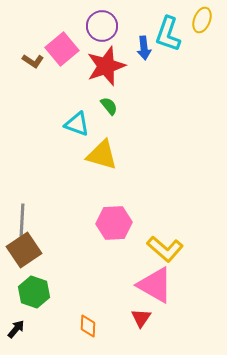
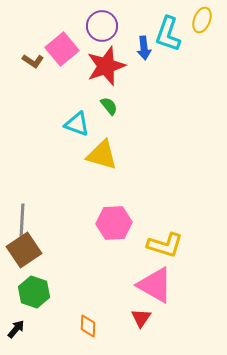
yellow L-shape: moved 4 px up; rotated 24 degrees counterclockwise
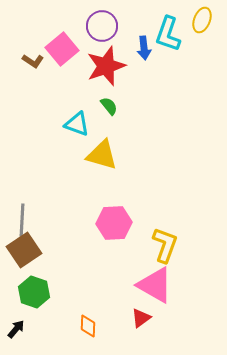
yellow L-shape: rotated 87 degrees counterclockwise
red triangle: rotated 20 degrees clockwise
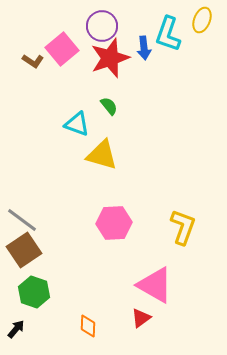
red star: moved 4 px right, 8 px up
gray line: rotated 56 degrees counterclockwise
yellow L-shape: moved 18 px right, 18 px up
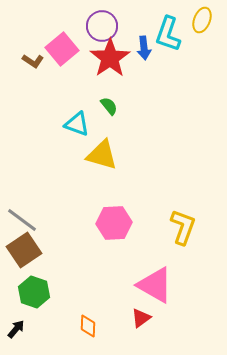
red star: rotated 15 degrees counterclockwise
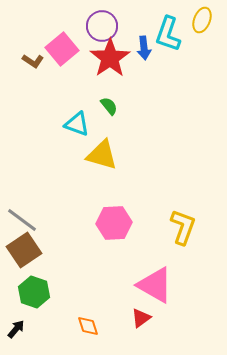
orange diamond: rotated 20 degrees counterclockwise
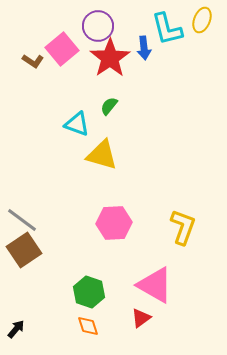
purple circle: moved 4 px left
cyan L-shape: moved 1 px left, 5 px up; rotated 33 degrees counterclockwise
green semicircle: rotated 102 degrees counterclockwise
green hexagon: moved 55 px right
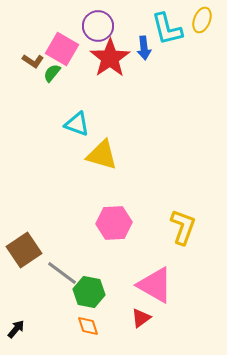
pink square: rotated 20 degrees counterclockwise
green semicircle: moved 57 px left, 33 px up
gray line: moved 40 px right, 53 px down
green hexagon: rotated 8 degrees counterclockwise
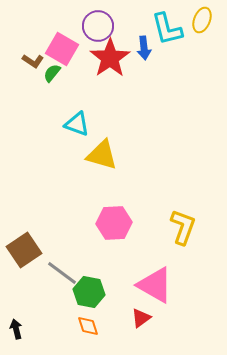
black arrow: rotated 54 degrees counterclockwise
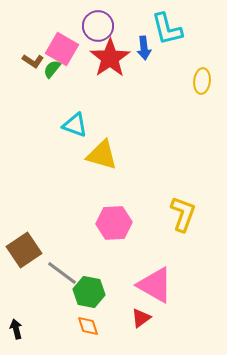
yellow ellipse: moved 61 px down; rotated 15 degrees counterclockwise
green semicircle: moved 4 px up
cyan triangle: moved 2 px left, 1 px down
yellow L-shape: moved 13 px up
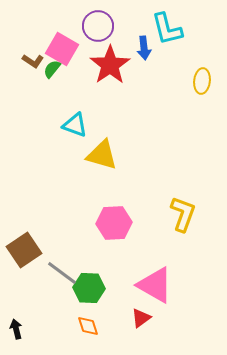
red star: moved 7 px down
green hexagon: moved 4 px up; rotated 8 degrees counterclockwise
